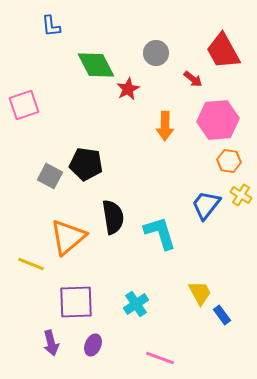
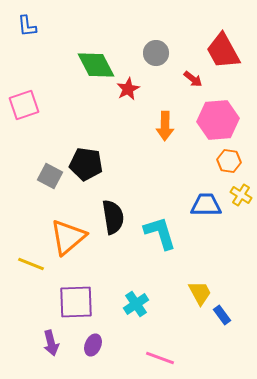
blue L-shape: moved 24 px left
blue trapezoid: rotated 52 degrees clockwise
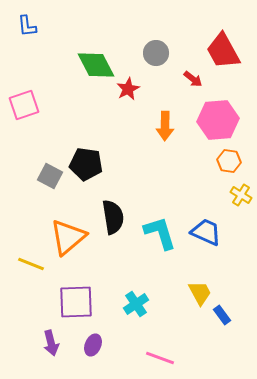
blue trapezoid: moved 27 px down; rotated 24 degrees clockwise
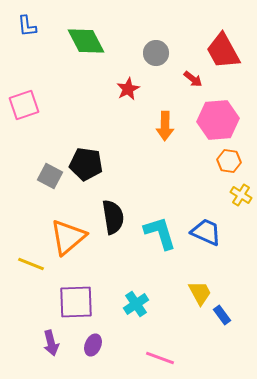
green diamond: moved 10 px left, 24 px up
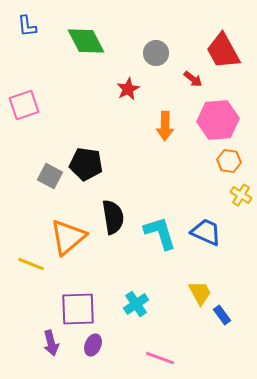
purple square: moved 2 px right, 7 px down
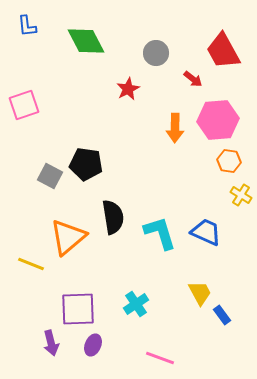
orange arrow: moved 10 px right, 2 px down
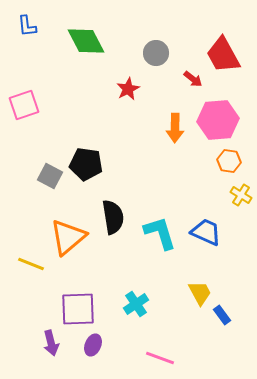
red trapezoid: moved 4 px down
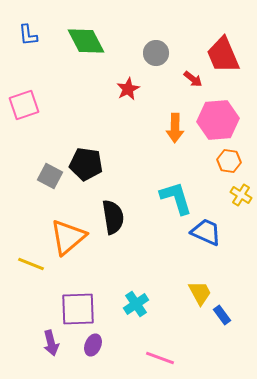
blue L-shape: moved 1 px right, 9 px down
red trapezoid: rotated 6 degrees clockwise
cyan L-shape: moved 16 px right, 35 px up
